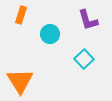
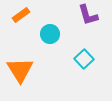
orange rectangle: rotated 36 degrees clockwise
purple L-shape: moved 5 px up
orange triangle: moved 11 px up
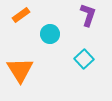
purple L-shape: rotated 145 degrees counterclockwise
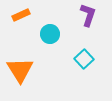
orange rectangle: rotated 12 degrees clockwise
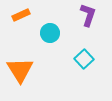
cyan circle: moved 1 px up
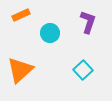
purple L-shape: moved 7 px down
cyan square: moved 1 px left, 11 px down
orange triangle: rotated 20 degrees clockwise
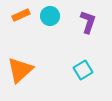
cyan circle: moved 17 px up
cyan square: rotated 12 degrees clockwise
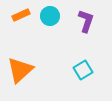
purple L-shape: moved 2 px left, 1 px up
